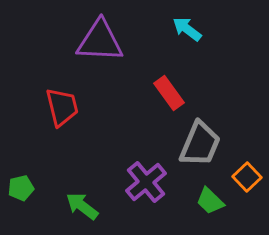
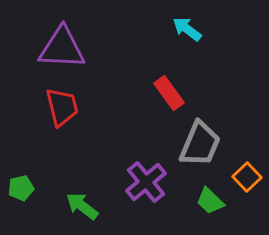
purple triangle: moved 38 px left, 7 px down
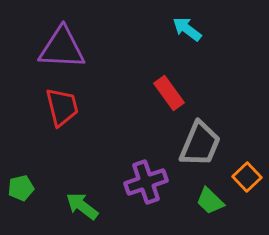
purple cross: rotated 21 degrees clockwise
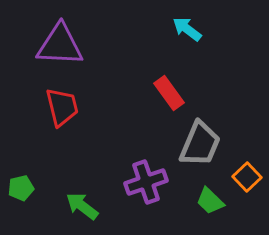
purple triangle: moved 2 px left, 3 px up
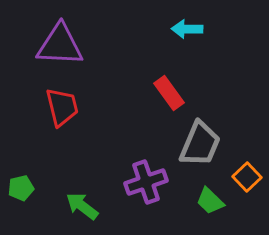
cyan arrow: rotated 36 degrees counterclockwise
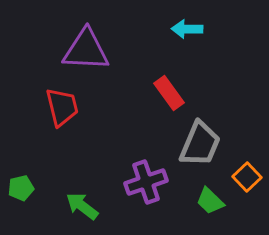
purple triangle: moved 26 px right, 5 px down
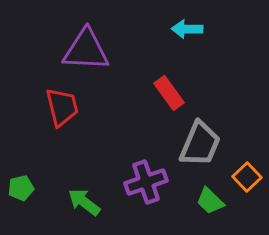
green arrow: moved 2 px right, 4 px up
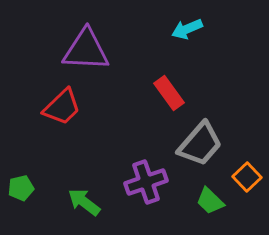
cyan arrow: rotated 24 degrees counterclockwise
red trapezoid: rotated 60 degrees clockwise
gray trapezoid: rotated 18 degrees clockwise
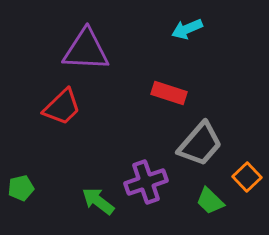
red rectangle: rotated 36 degrees counterclockwise
green arrow: moved 14 px right, 1 px up
